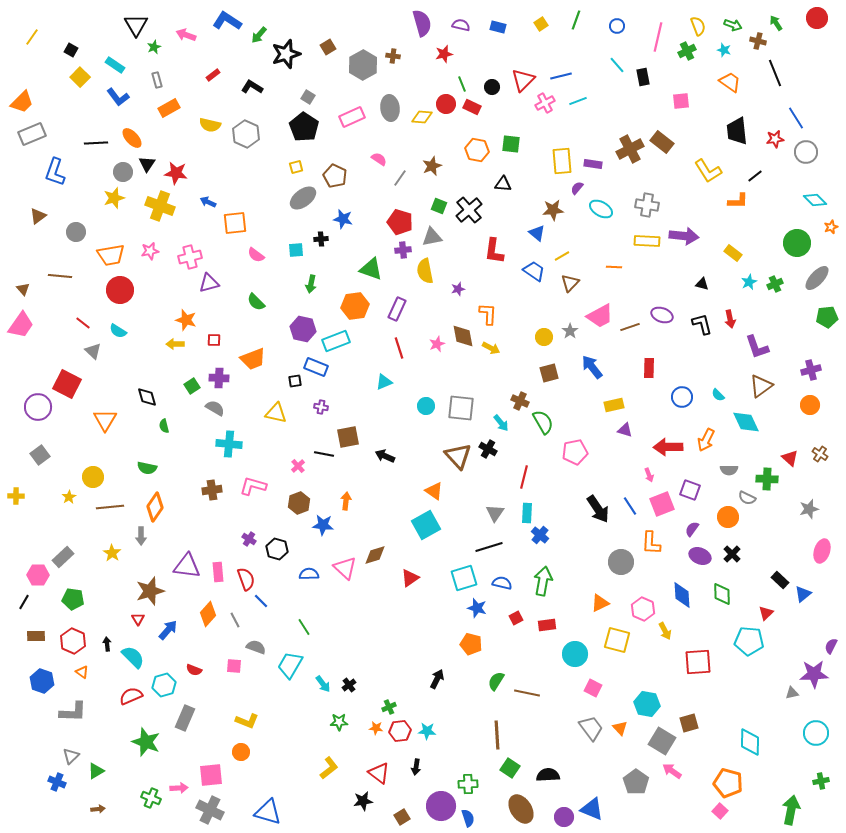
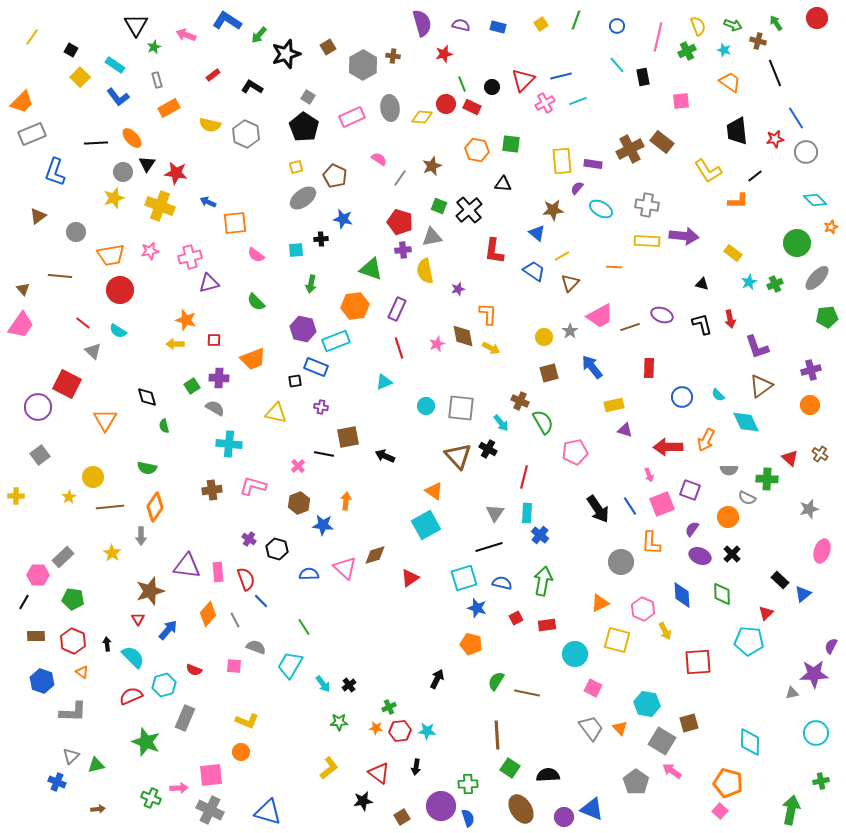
green triangle at (96, 771): moved 6 px up; rotated 18 degrees clockwise
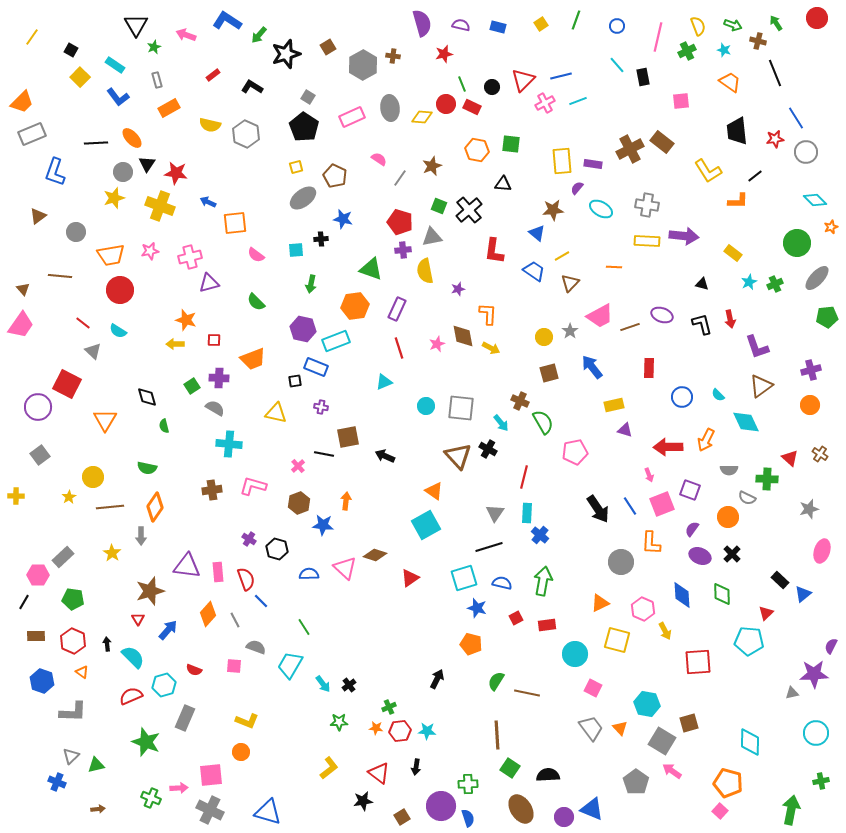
brown diamond at (375, 555): rotated 35 degrees clockwise
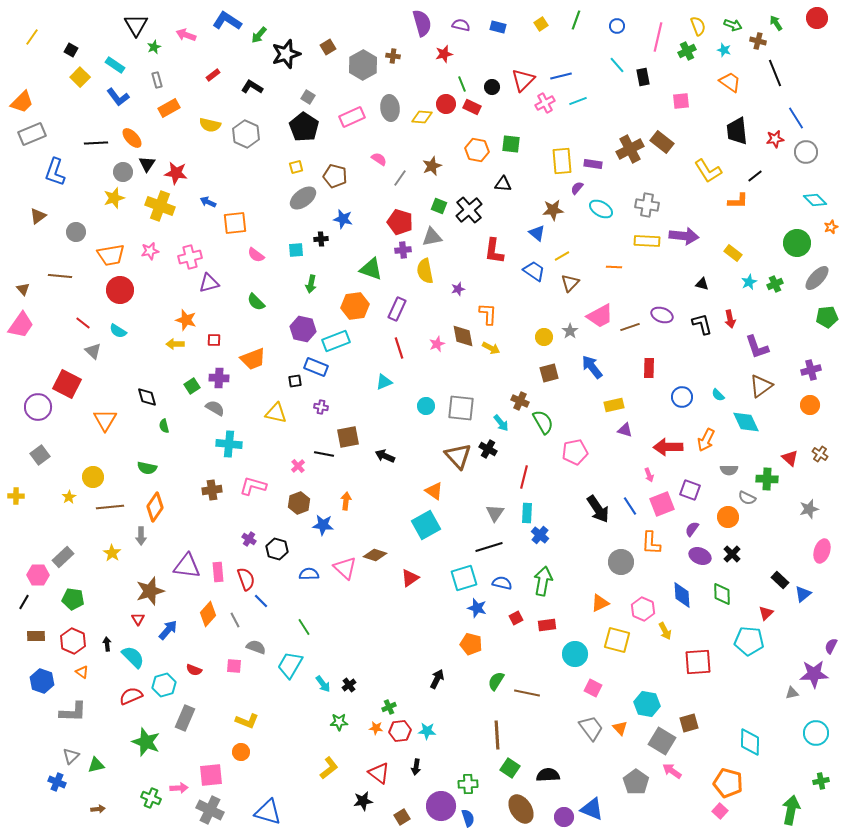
brown pentagon at (335, 176): rotated 10 degrees counterclockwise
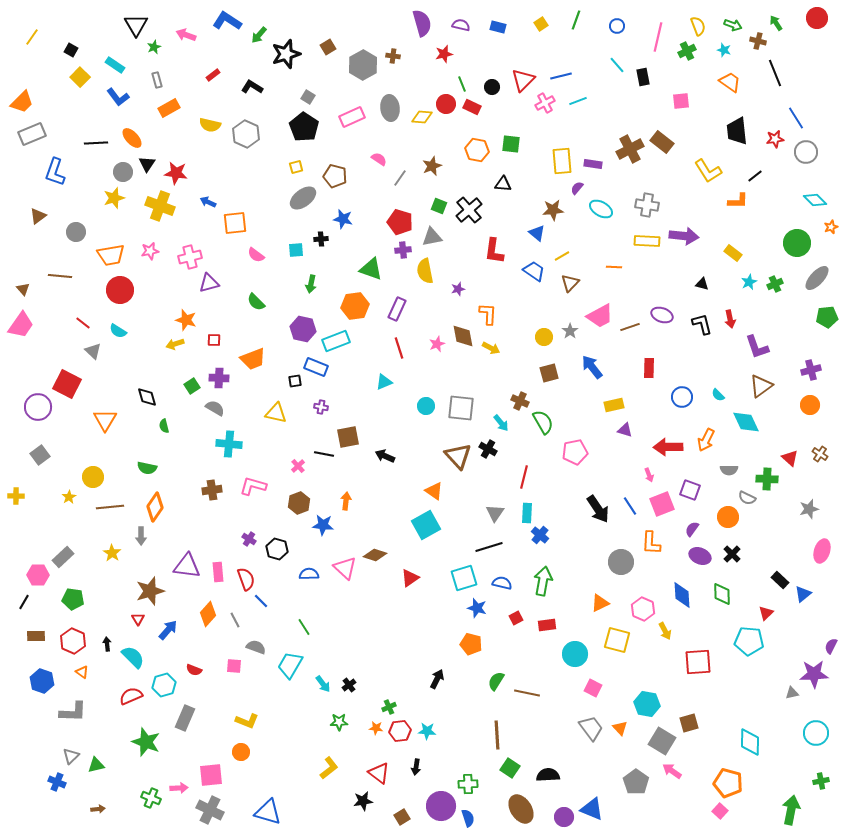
yellow arrow at (175, 344): rotated 18 degrees counterclockwise
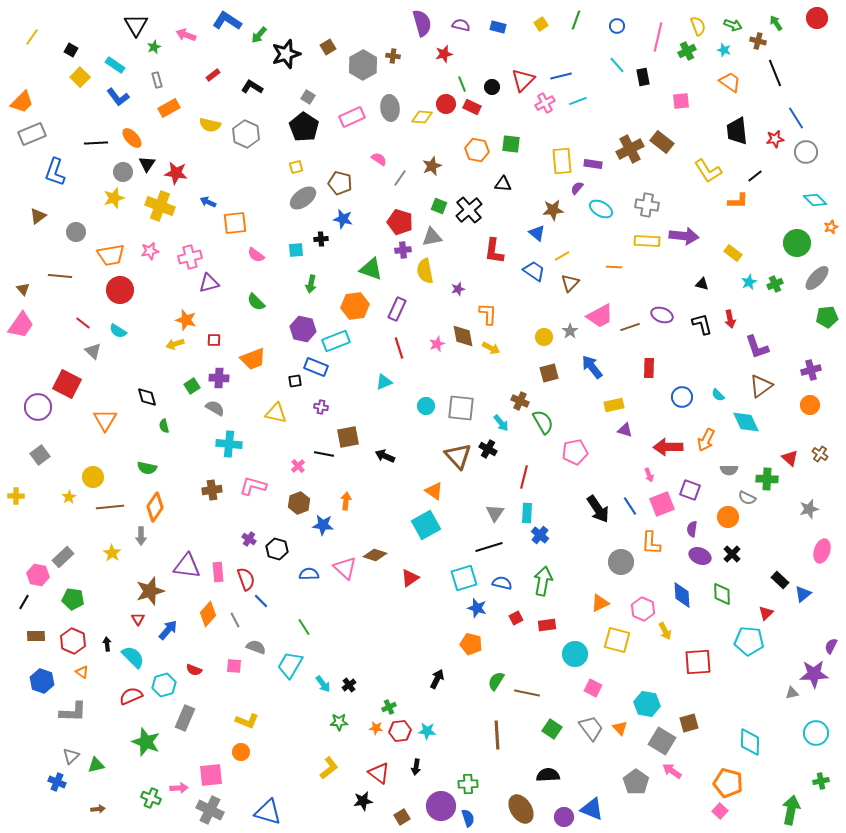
brown pentagon at (335, 176): moved 5 px right, 7 px down
purple semicircle at (692, 529): rotated 28 degrees counterclockwise
pink hexagon at (38, 575): rotated 10 degrees clockwise
green square at (510, 768): moved 42 px right, 39 px up
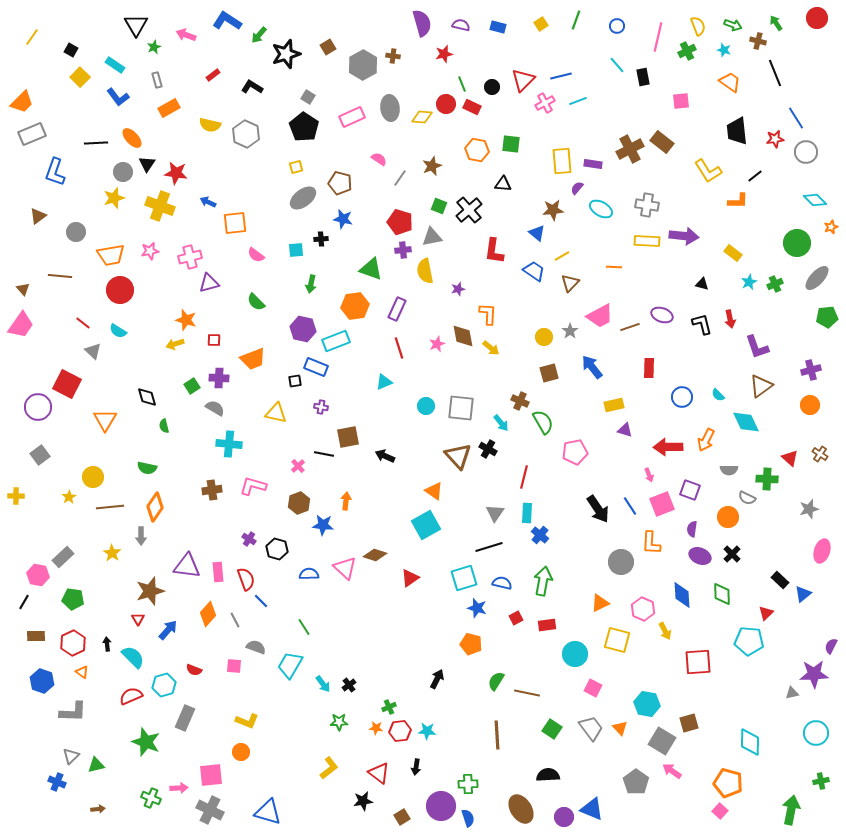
yellow arrow at (491, 348): rotated 12 degrees clockwise
red hexagon at (73, 641): moved 2 px down; rotated 10 degrees clockwise
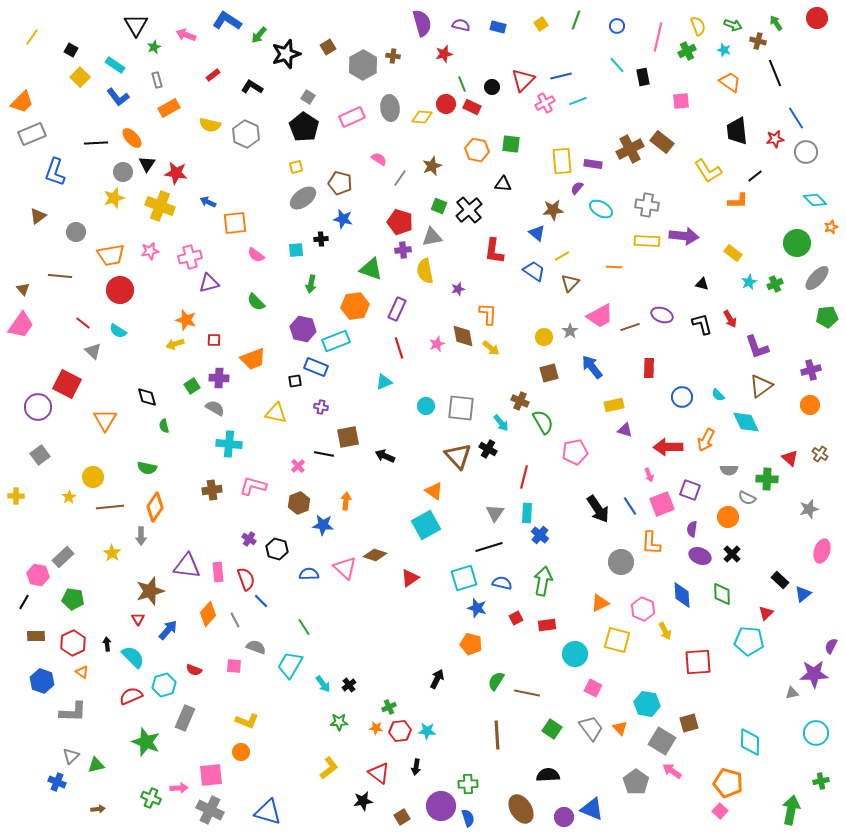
red arrow at (730, 319): rotated 18 degrees counterclockwise
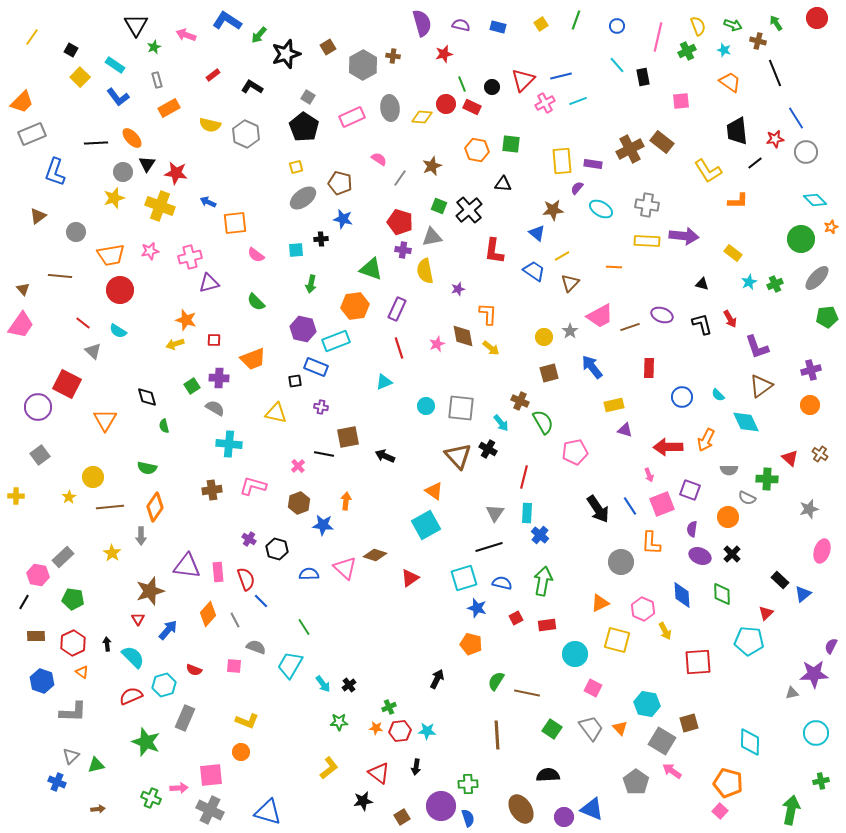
black line at (755, 176): moved 13 px up
green circle at (797, 243): moved 4 px right, 4 px up
purple cross at (403, 250): rotated 14 degrees clockwise
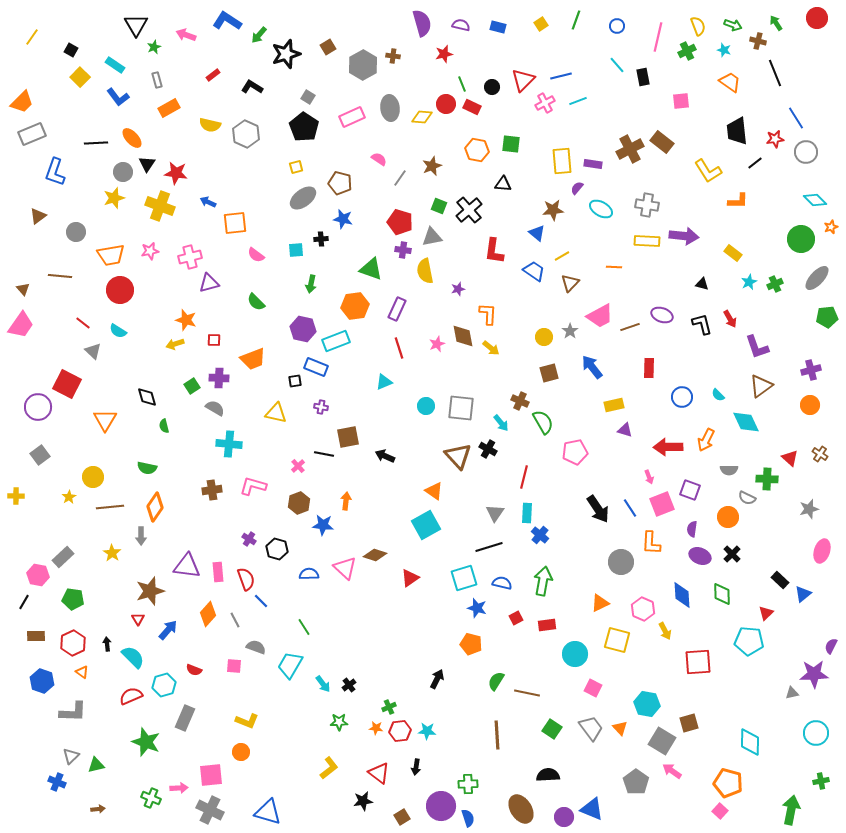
pink arrow at (649, 475): moved 2 px down
blue line at (630, 506): moved 2 px down
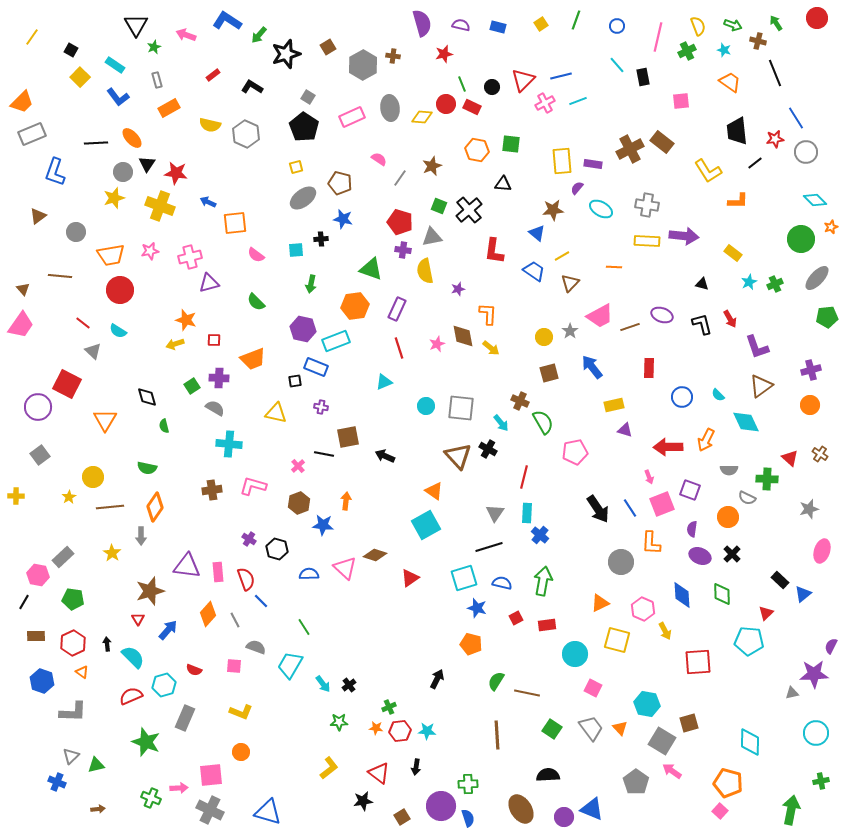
yellow L-shape at (247, 721): moved 6 px left, 9 px up
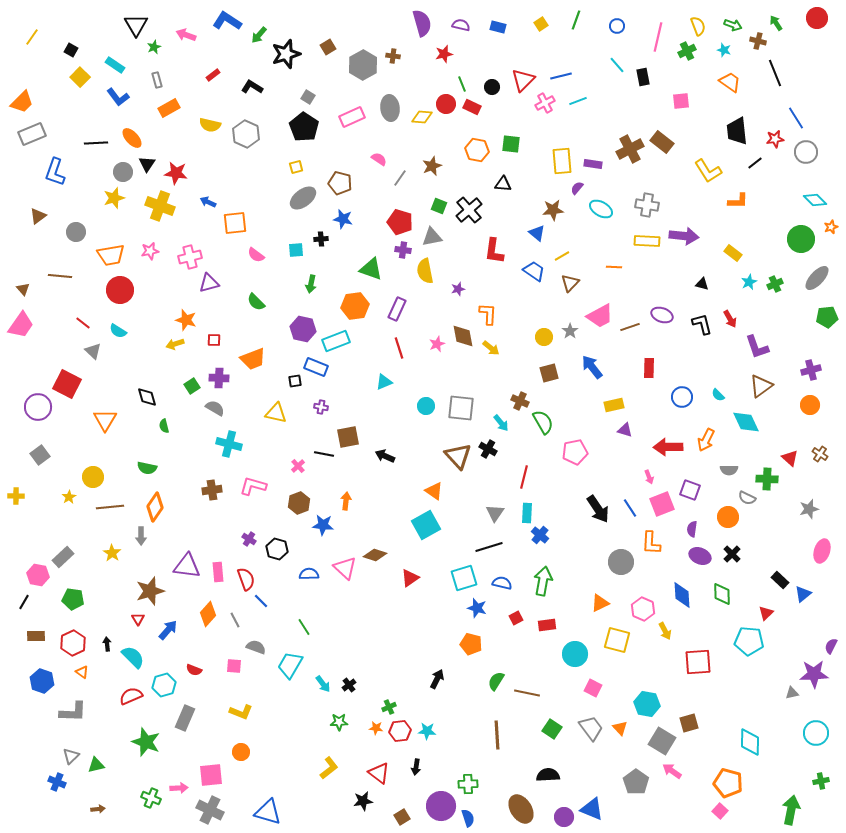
cyan cross at (229, 444): rotated 10 degrees clockwise
